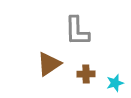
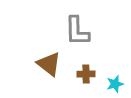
brown triangle: rotated 48 degrees counterclockwise
cyan star: moved 1 px down
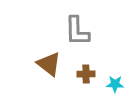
cyan star: rotated 18 degrees clockwise
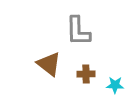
gray L-shape: moved 1 px right
cyan star: moved 1 px down
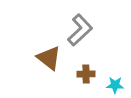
gray L-shape: moved 2 px right, 1 px up; rotated 132 degrees counterclockwise
brown triangle: moved 6 px up
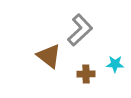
brown triangle: moved 2 px up
cyan star: moved 21 px up
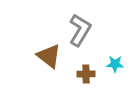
gray L-shape: rotated 16 degrees counterclockwise
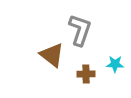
gray L-shape: rotated 12 degrees counterclockwise
brown triangle: moved 3 px right, 1 px up
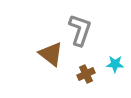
brown triangle: moved 1 px left, 1 px up
brown cross: rotated 24 degrees counterclockwise
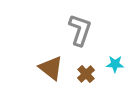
brown triangle: moved 14 px down
brown cross: rotated 18 degrees counterclockwise
